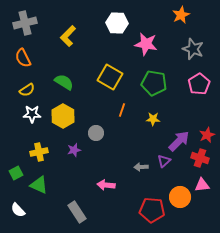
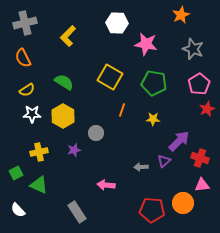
red star: moved 26 px up
orange circle: moved 3 px right, 6 px down
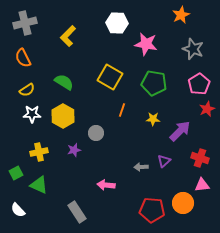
purple arrow: moved 1 px right, 10 px up
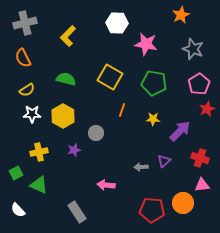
green semicircle: moved 2 px right, 3 px up; rotated 18 degrees counterclockwise
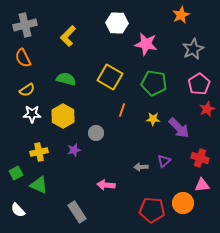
gray cross: moved 2 px down
gray star: rotated 25 degrees clockwise
purple arrow: moved 1 px left, 3 px up; rotated 90 degrees clockwise
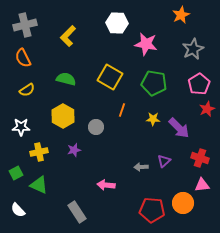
white star: moved 11 px left, 13 px down
gray circle: moved 6 px up
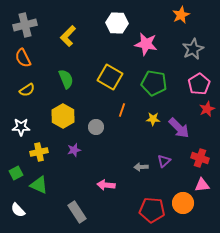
green semicircle: rotated 54 degrees clockwise
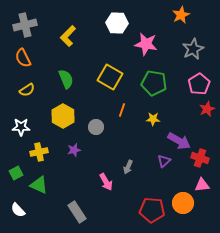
purple arrow: moved 13 px down; rotated 15 degrees counterclockwise
gray arrow: moved 13 px left; rotated 64 degrees counterclockwise
pink arrow: moved 3 px up; rotated 126 degrees counterclockwise
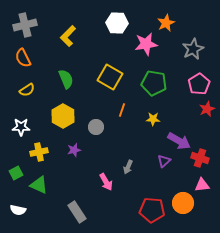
orange star: moved 15 px left, 8 px down
pink star: rotated 20 degrees counterclockwise
white semicircle: rotated 35 degrees counterclockwise
